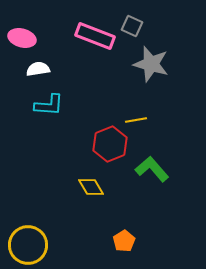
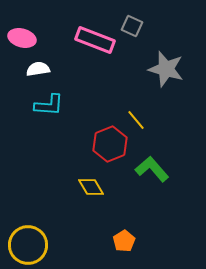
pink rectangle: moved 4 px down
gray star: moved 15 px right, 5 px down
yellow line: rotated 60 degrees clockwise
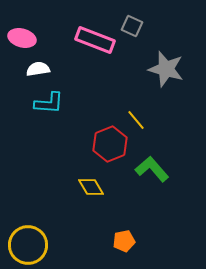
cyan L-shape: moved 2 px up
orange pentagon: rotated 20 degrees clockwise
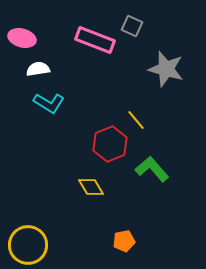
cyan L-shape: rotated 28 degrees clockwise
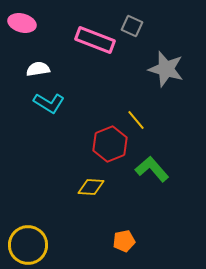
pink ellipse: moved 15 px up
yellow diamond: rotated 56 degrees counterclockwise
